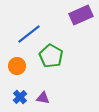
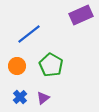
green pentagon: moved 9 px down
purple triangle: rotated 48 degrees counterclockwise
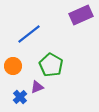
orange circle: moved 4 px left
purple triangle: moved 6 px left, 11 px up; rotated 16 degrees clockwise
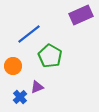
green pentagon: moved 1 px left, 9 px up
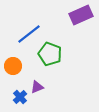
green pentagon: moved 2 px up; rotated 10 degrees counterclockwise
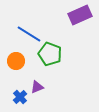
purple rectangle: moved 1 px left
blue line: rotated 70 degrees clockwise
orange circle: moved 3 px right, 5 px up
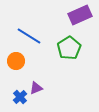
blue line: moved 2 px down
green pentagon: moved 19 px right, 6 px up; rotated 20 degrees clockwise
purple triangle: moved 1 px left, 1 px down
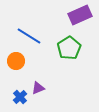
purple triangle: moved 2 px right
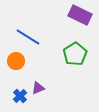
purple rectangle: rotated 50 degrees clockwise
blue line: moved 1 px left, 1 px down
green pentagon: moved 6 px right, 6 px down
blue cross: moved 1 px up
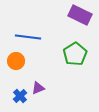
blue line: rotated 25 degrees counterclockwise
